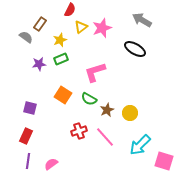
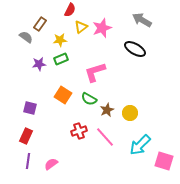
yellow star: rotated 16 degrees clockwise
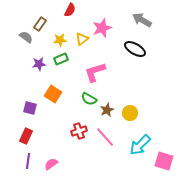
yellow triangle: moved 1 px right, 12 px down
orange square: moved 10 px left, 1 px up
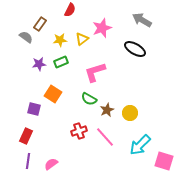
green rectangle: moved 3 px down
purple square: moved 4 px right, 1 px down
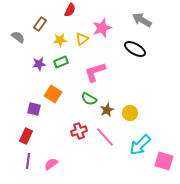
gray semicircle: moved 8 px left
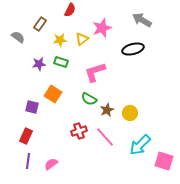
black ellipse: moved 2 px left; rotated 45 degrees counterclockwise
green rectangle: rotated 40 degrees clockwise
purple square: moved 2 px left, 2 px up
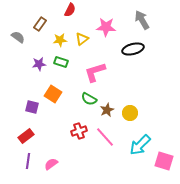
gray arrow: rotated 30 degrees clockwise
pink star: moved 4 px right, 1 px up; rotated 24 degrees clockwise
red rectangle: rotated 28 degrees clockwise
